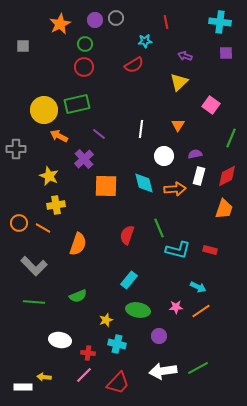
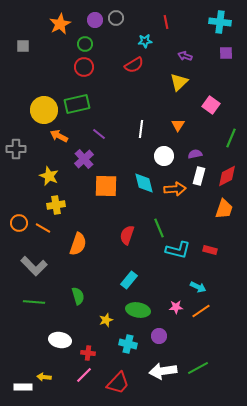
green semicircle at (78, 296): rotated 84 degrees counterclockwise
cyan cross at (117, 344): moved 11 px right
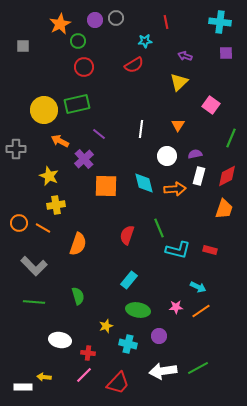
green circle at (85, 44): moved 7 px left, 3 px up
orange arrow at (59, 136): moved 1 px right, 5 px down
white circle at (164, 156): moved 3 px right
yellow star at (106, 320): moved 6 px down
